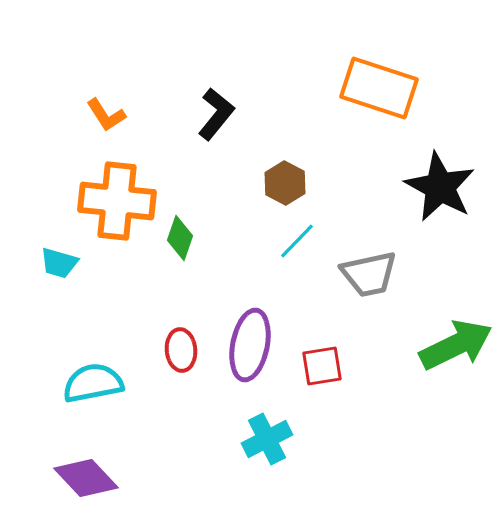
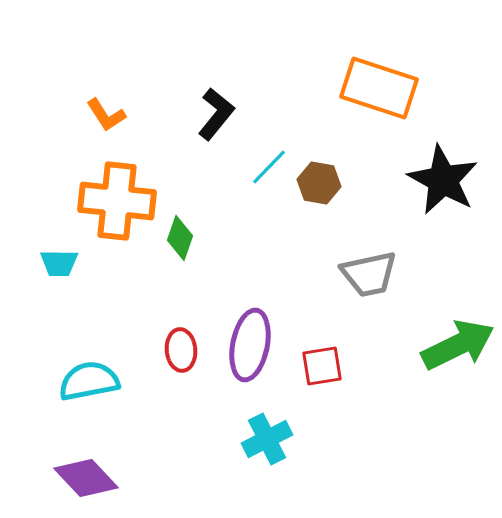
brown hexagon: moved 34 px right; rotated 18 degrees counterclockwise
black star: moved 3 px right, 7 px up
cyan line: moved 28 px left, 74 px up
cyan trapezoid: rotated 15 degrees counterclockwise
green arrow: moved 2 px right
cyan semicircle: moved 4 px left, 2 px up
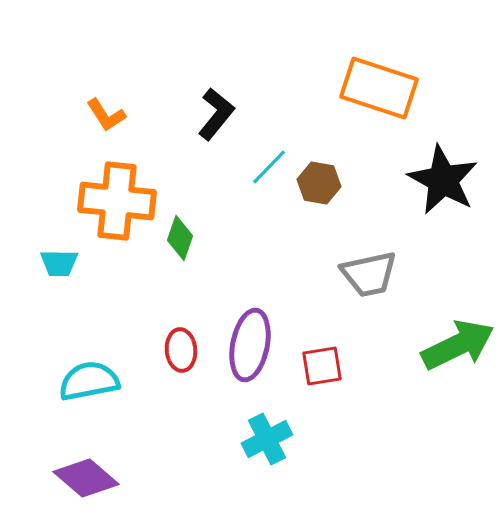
purple diamond: rotated 6 degrees counterclockwise
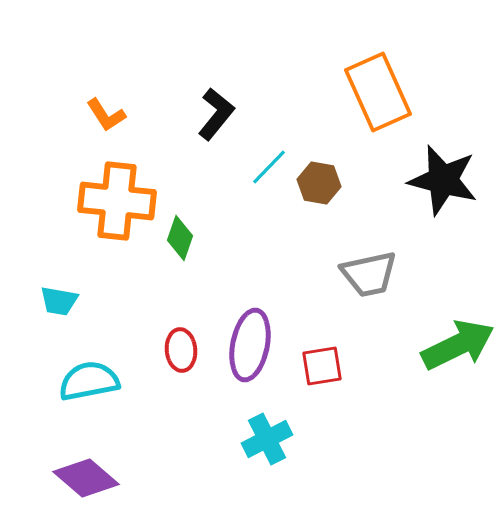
orange rectangle: moved 1 px left, 4 px down; rotated 48 degrees clockwise
black star: rotated 14 degrees counterclockwise
cyan trapezoid: moved 38 px down; rotated 9 degrees clockwise
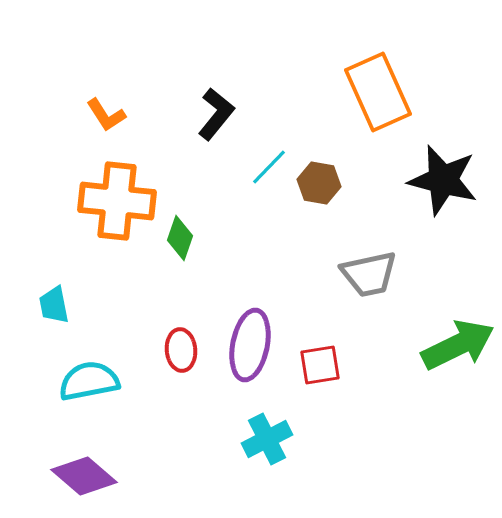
cyan trapezoid: moved 5 px left, 4 px down; rotated 69 degrees clockwise
red square: moved 2 px left, 1 px up
purple diamond: moved 2 px left, 2 px up
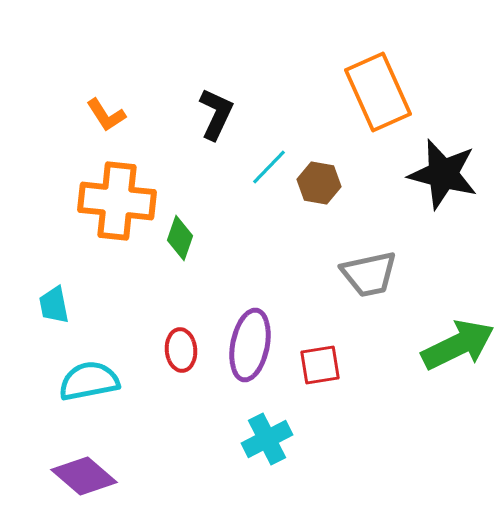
black L-shape: rotated 14 degrees counterclockwise
black star: moved 6 px up
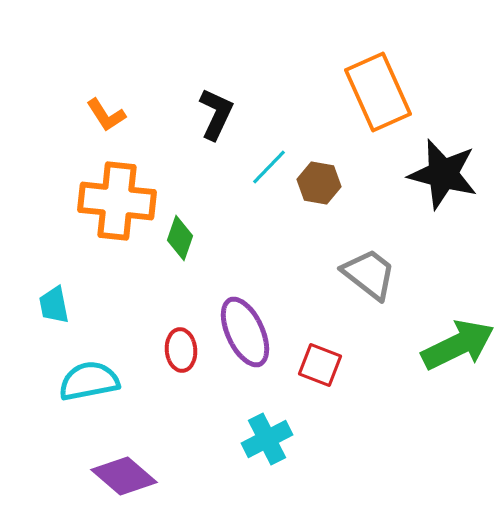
gray trapezoid: rotated 130 degrees counterclockwise
purple ellipse: moved 5 px left, 13 px up; rotated 36 degrees counterclockwise
red square: rotated 30 degrees clockwise
purple diamond: moved 40 px right
